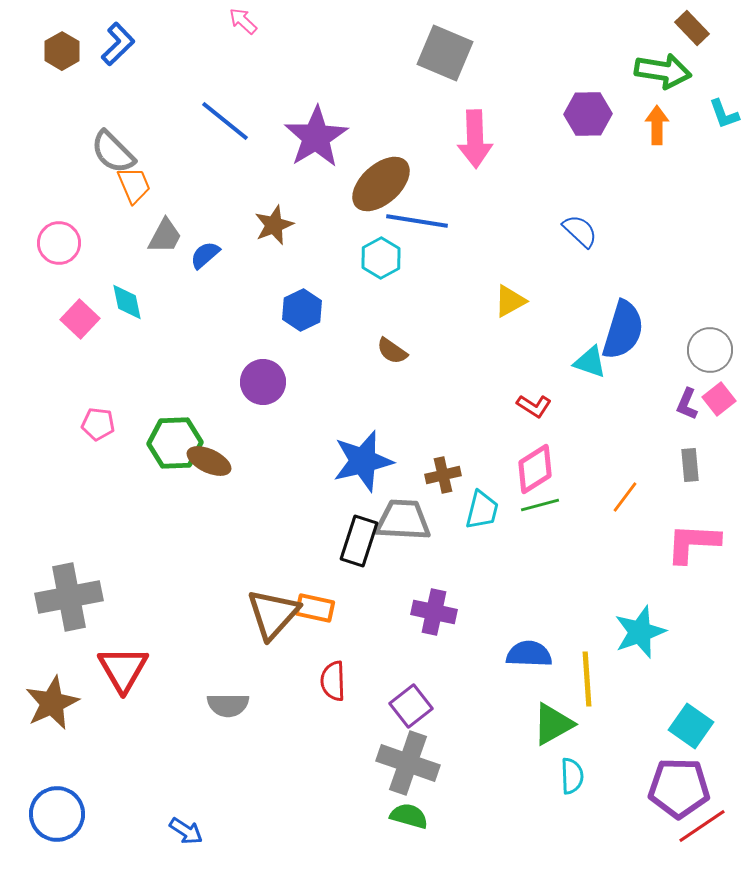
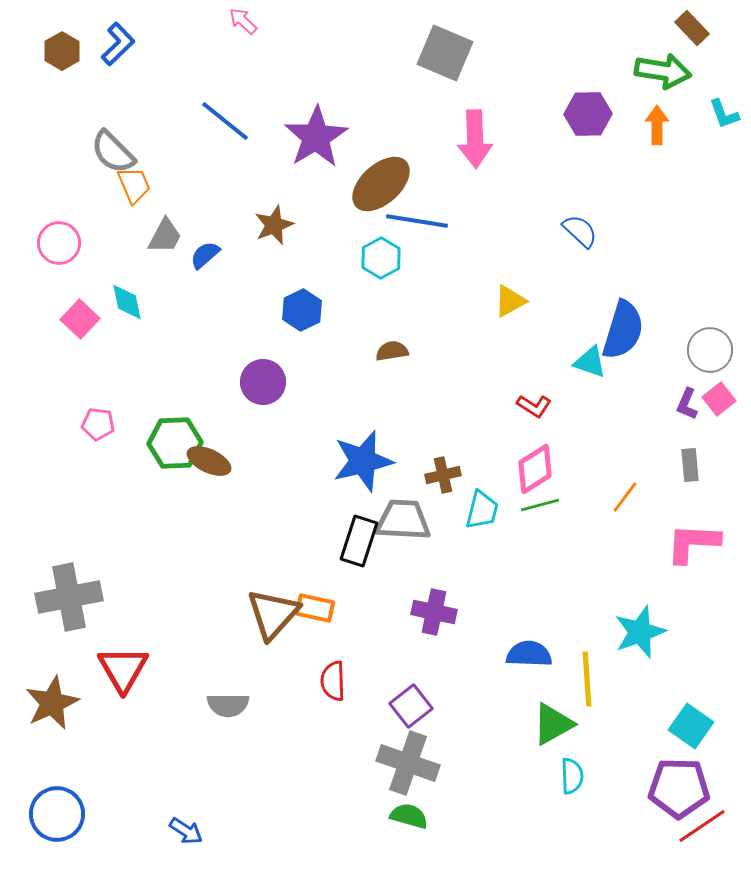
brown semicircle at (392, 351): rotated 136 degrees clockwise
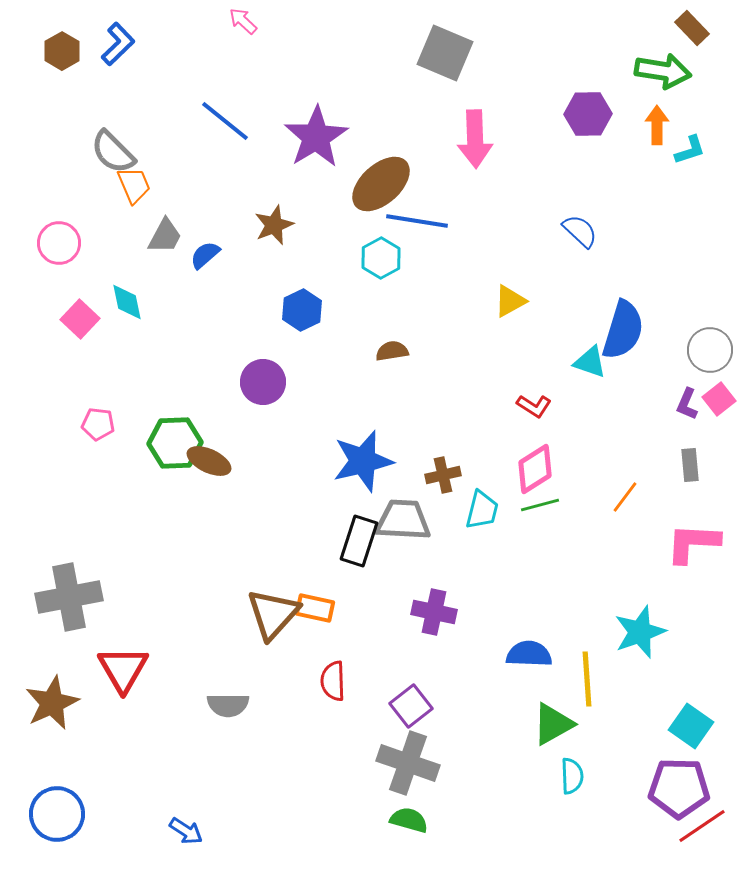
cyan L-shape at (724, 114): moved 34 px left, 36 px down; rotated 88 degrees counterclockwise
green semicircle at (409, 816): moved 4 px down
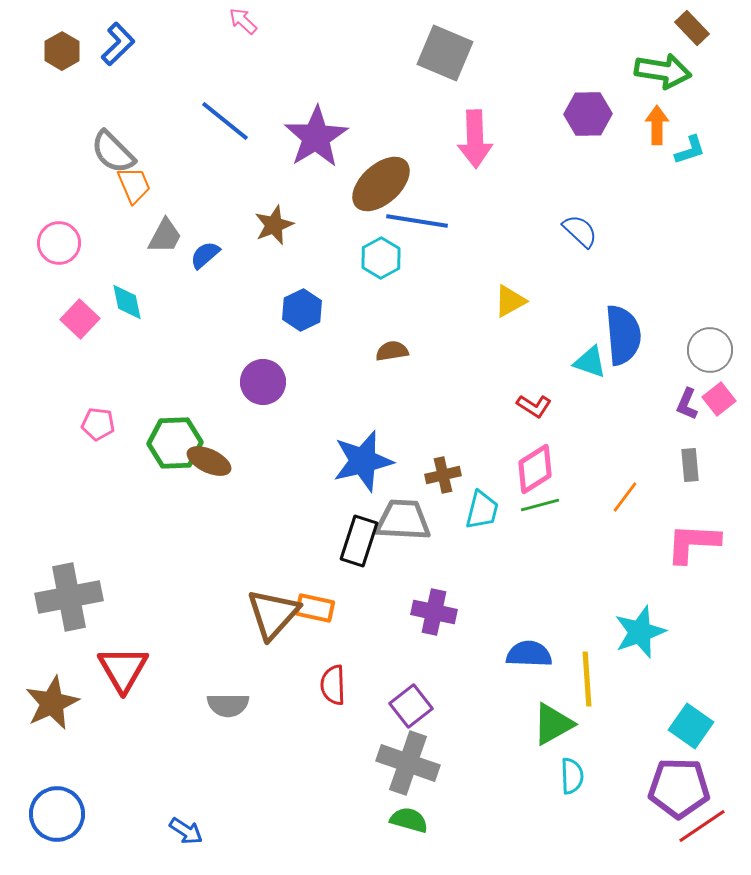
blue semicircle at (623, 330): moved 5 px down; rotated 22 degrees counterclockwise
red semicircle at (333, 681): moved 4 px down
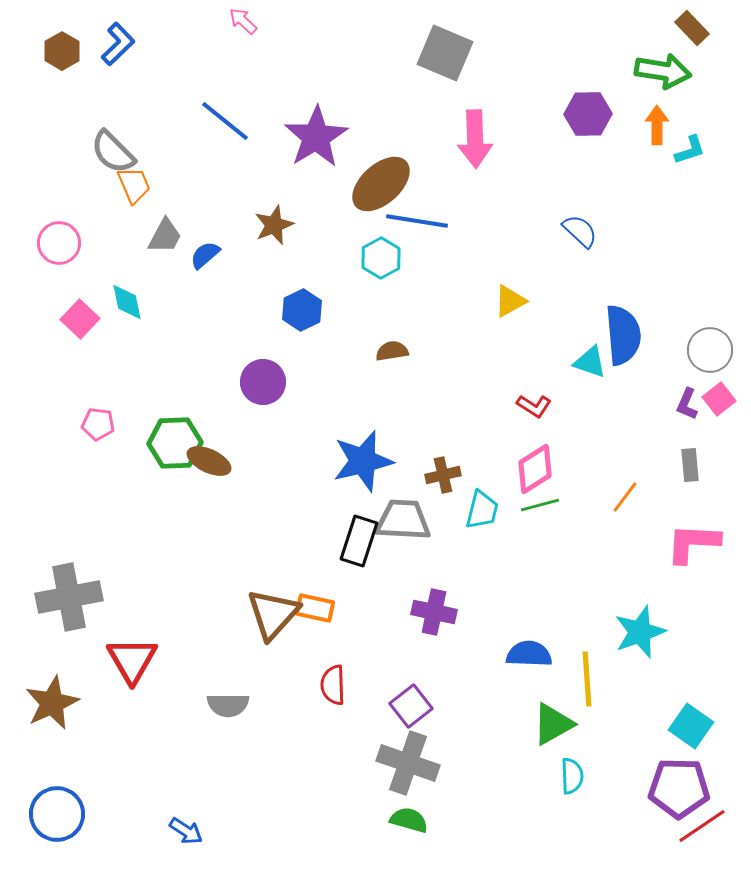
red triangle at (123, 669): moved 9 px right, 9 px up
